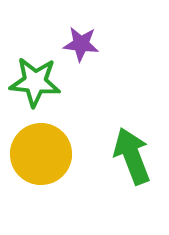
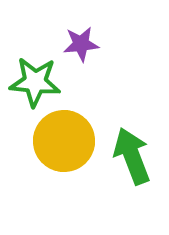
purple star: rotated 12 degrees counterclockwise
yellow circle: moved 23 px right, 13 px up
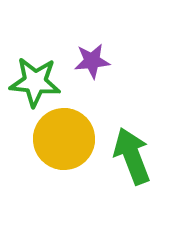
purple star: moved 11 px right, 17 px down
yellow circle: moved 2 px up
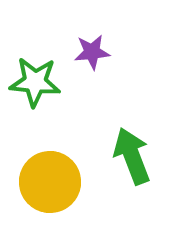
purple star: moved 9 px up
yellow circle: moved 14 px left, 43 px down
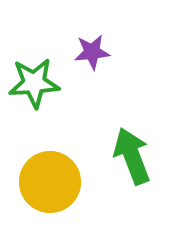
green star: moved 1 px left, 1 px down; rotated 9 degrees counterclockwise
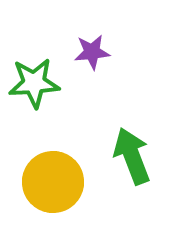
yellow circle: moved 3 px right
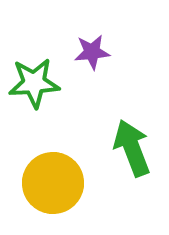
green arrow: moved 8 px up
yellow circle: moved 1 px down
